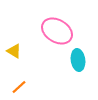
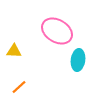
yellow triangle: rotated 28 degrees counterclockwise
cyan ellipse: rotated 15 degrees clockwise
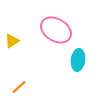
pink ellipse: moved 1 px left, 1 px up
yellow triangle: moved 2 px left, 10 px up; rotated 35 degrees counterclockwise
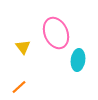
pink ellipse: moved 3 px down; rotated 36 degrees clockwise
yellow triangle: moved 11 px right, 6 px down; rotated 35 degrees counterclockwise
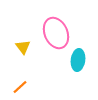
orange line: moved 1 px right
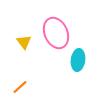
yellow triangle: moved 1 px right, 5 px up
